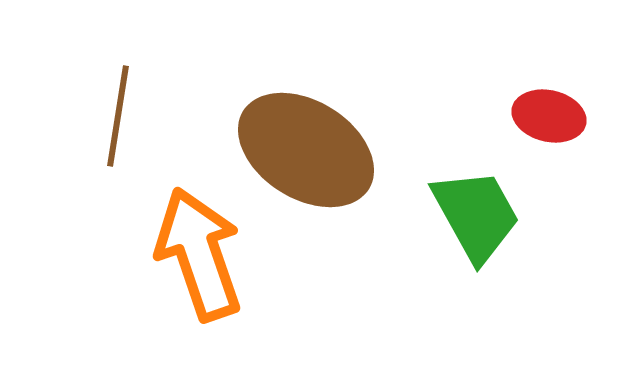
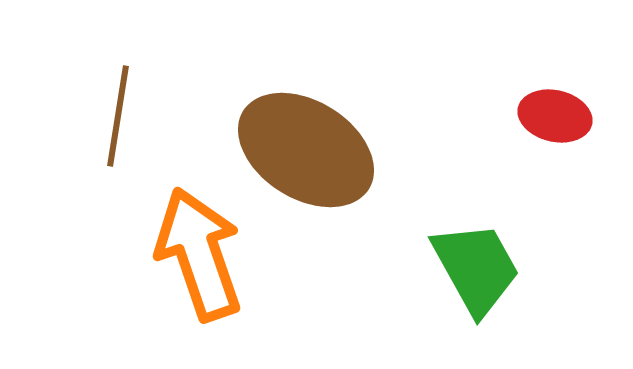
red ellipse: moved 6 px right
green trapezoid: moved 53 px down
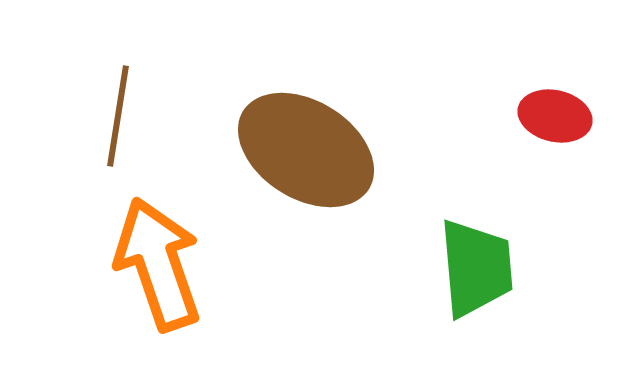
orange arrow: moved 41 px left, 10 px down
green trapezoid: rotated 24 degrees clockwise
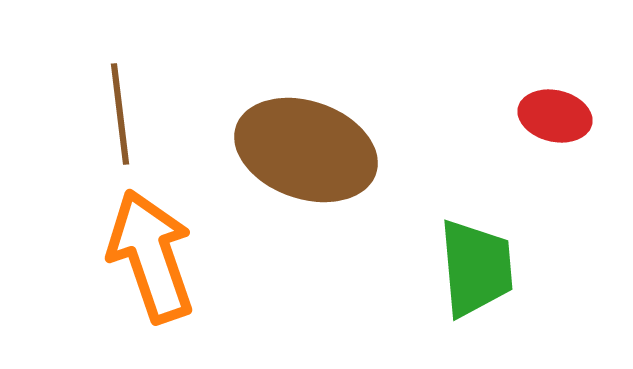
brown line: moved 2 px right, 2 px up; rotated 16 degrees counterclockwise
brown ellipse: rotated 13 degrees counterclockwise
orange arrow: moved 7 px left, 8 px up
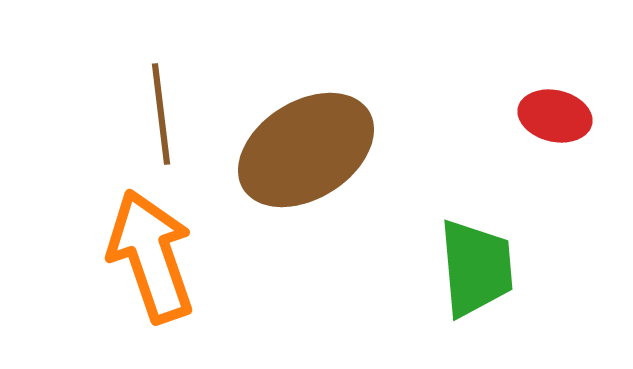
brown line: moved 41 px right
brown ellipse: rotated 51 degrees counterclockwise
